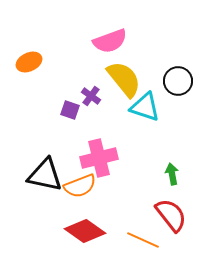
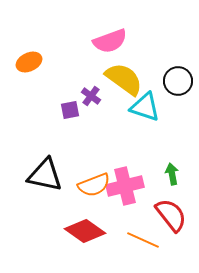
yellow semicircle: rotated 15 degrees counterclockwise
purple square: rotated 30 degrees counterclockwise
pink cross: moved 26 px right, 28 px down
orange semicircle: moved 14 px right, 1 px up
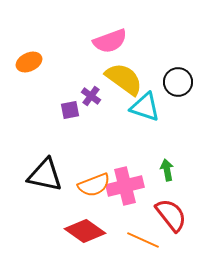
black circle: moved 1 px down
green arrow: moved 5 px left, 4 px up
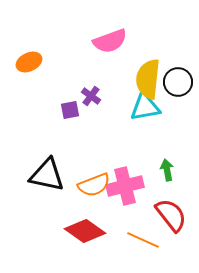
yellow semicircle: moved 24 px right; rotated 120 degrees counterclockwise
cyan triangle: rotated 28 degrees counterclockwise
black triangle: moved 2 px right
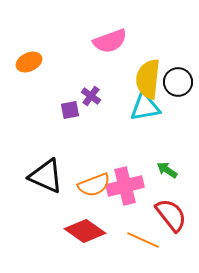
green arrow: rotated 45 degrees counterclockwise
black triangle: moved 1 px left, 1 px down; rotated 12 degrees clockwise
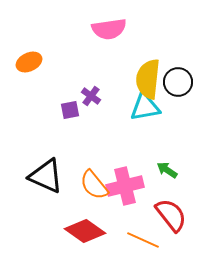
pink semicircle: moved 1 px left, 12 px up; rotated 12 degrees clockwise
orange semicircle: rotated 72 degrees clockwise
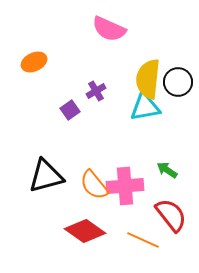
pink semicircle: rotated 32 degrees clockwise
orange ellipse: moved 5 px right
purple cross: moved 5 px right, 5 px up; rotated 24 degrees clockwise
purple square: rotated 24 degrees counterclockwise
black triangle: rotated 39 degrees counterclockwise
pink cross: rotated 9 degrees clockwise
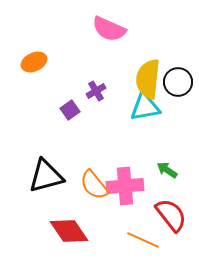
red diamond: moved 16 px left; rotated 21 degrees clockwise
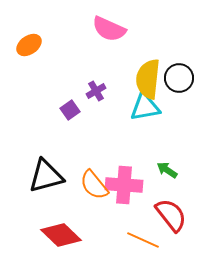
orange ellipse: moved 5 px left, 17 px up; rotated 10 degrees counterclockwise
black circle: moved 1 px right, 4 px up
pink cross: moved 1 px left, 1 px up; rotated 9 degrees clockwise
red diamond: moved 8 px left, 4 px down; rotated 12 degrees counterclockwise
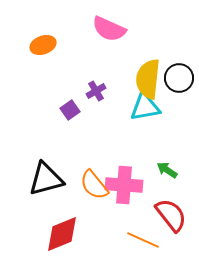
orange ellipse: moved 14 px right; rotated 15 degrees clockwise
black triangle: moved 3 px down
red diamond: moved 1 px right, 1 px up; rotated 66 degrees counterclockwise
